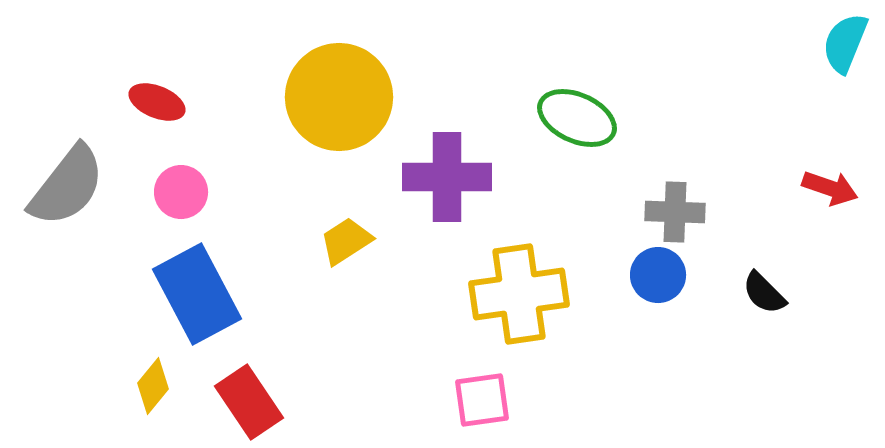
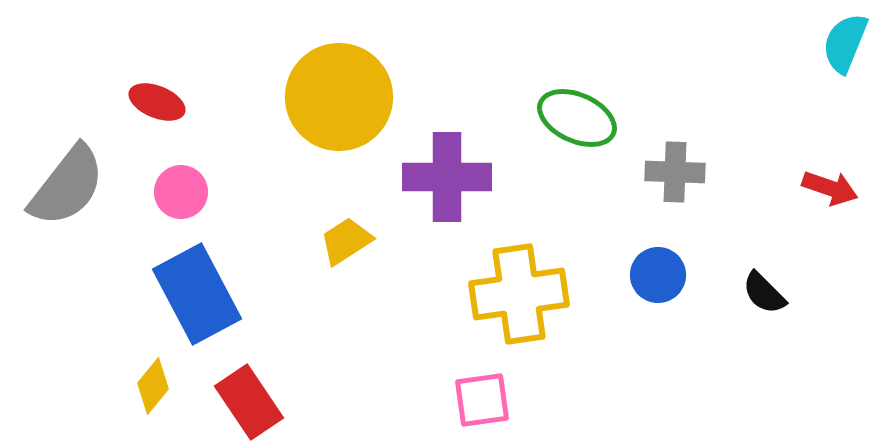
gray cross: moved 40 px up
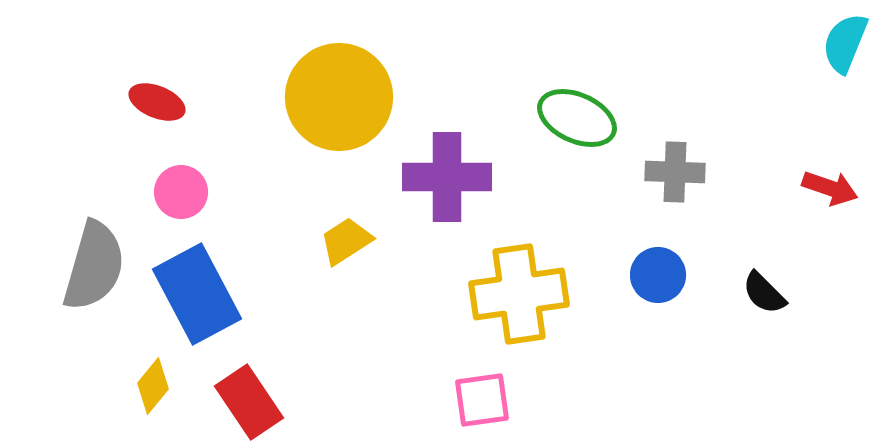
gray semicircle: moved 27 px right, 80 px down; rotated 22 degrees counterclockwise
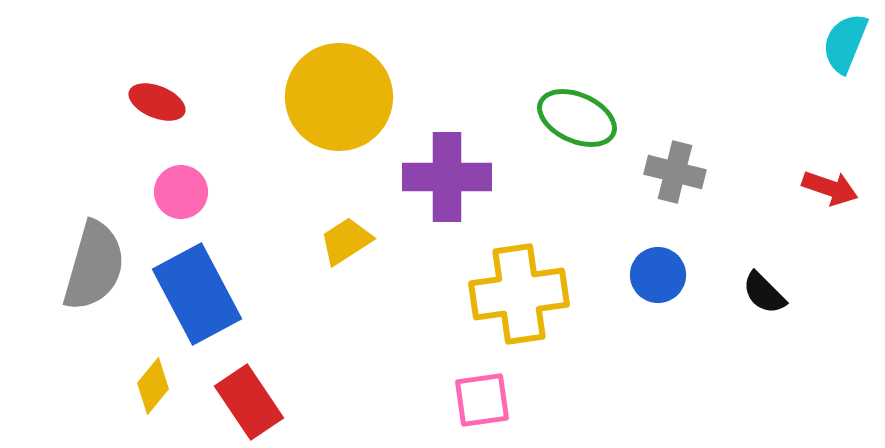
gray cross: rotated 12 degrees clockwise
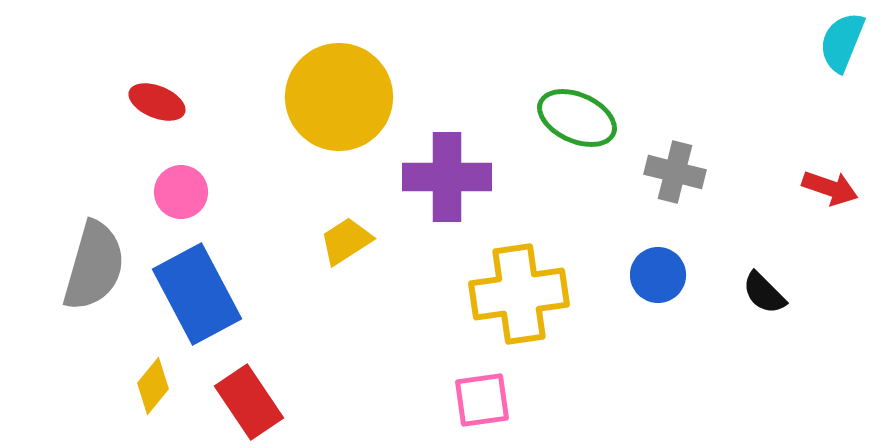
cyan semicircle: moved 3 px left, 1 px up
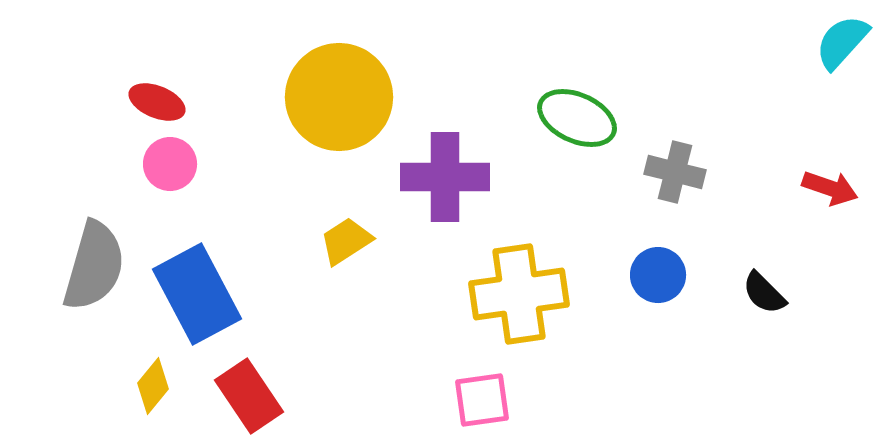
cyan semicircle: rotated 20 degrees clockwise
purple cross: moved 2 px left
pink circle: moved 11 px left, 28 px up
red rectangle: moved 6 px up
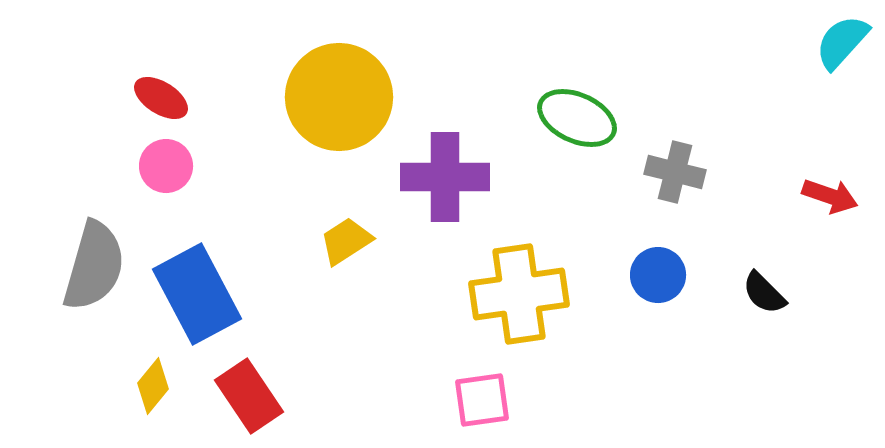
red ellipse: moved 4 px right, 4 px up; rotated 10 degrees clockwise
pink circle: moved 4 px left, 2 px down
red arrow: moved 8 px down
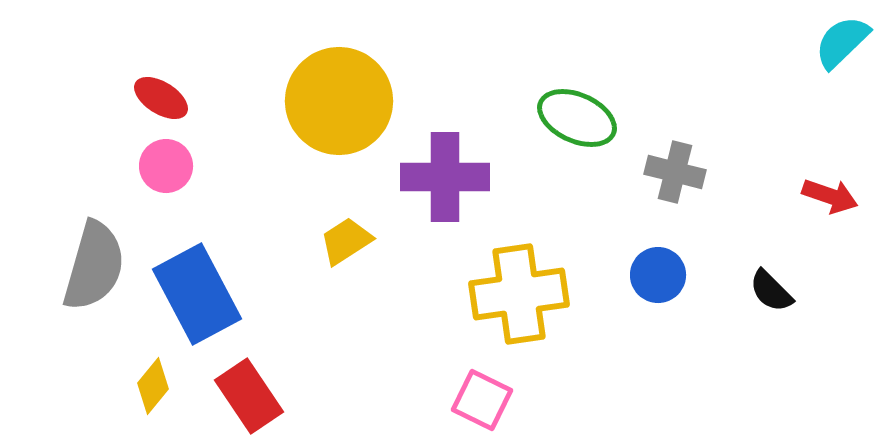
cyan semicircle: rotated 4 degrees clockwise
yellow circle: moved 4 px down
black semicircle: moved 7 px right, 2 px up
pink square: rotated 34 degrees clockwise
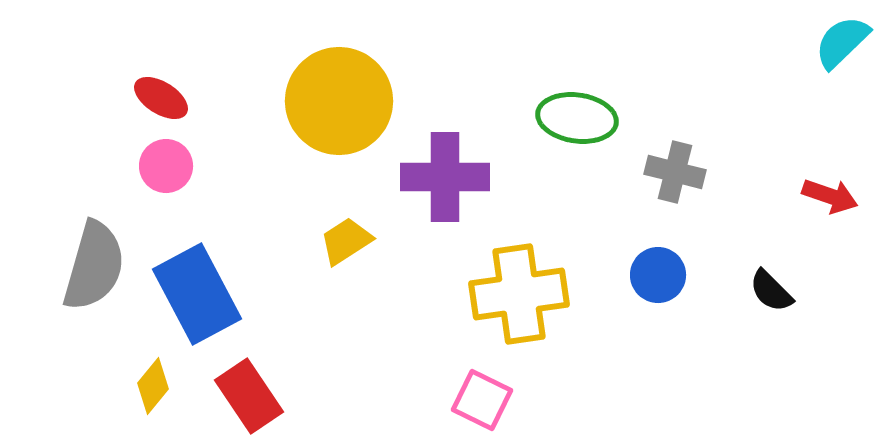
green ellipse: rotated 16 degrees counterclockwise
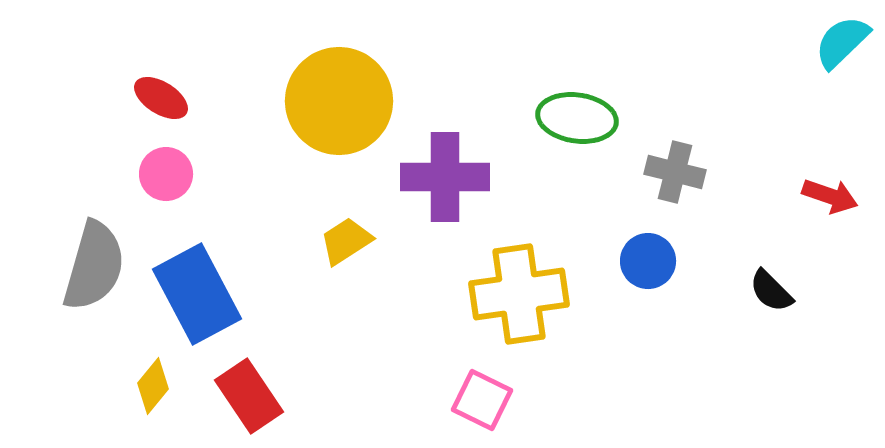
pink circle: moved 8 px down
blue circle: moved 10 px left, 14 px up
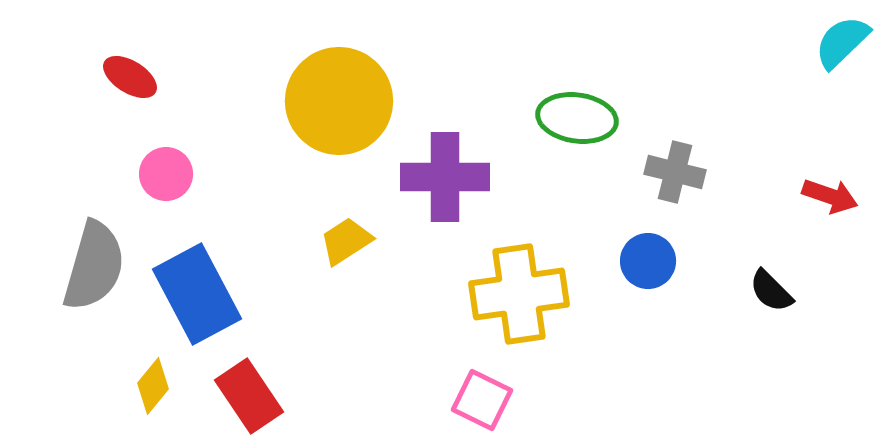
red ellipse: moved 31 px left, 21 px up
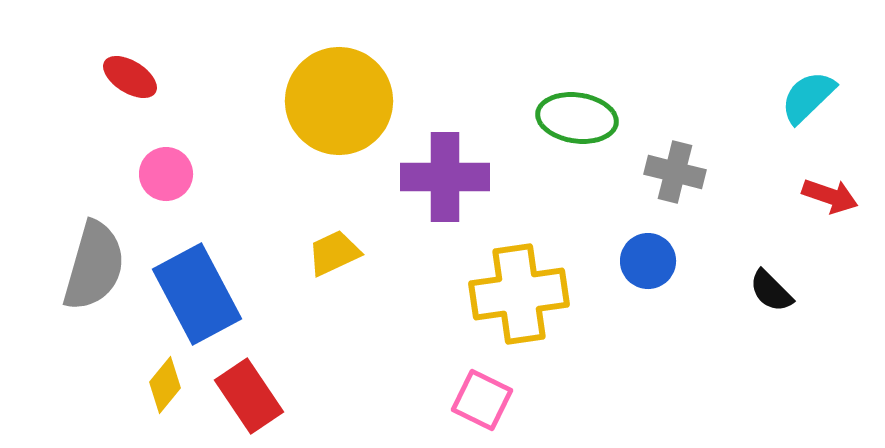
cyan semicircle: moved 34 px left, 55 px down
yellow trapezoid: moved 12 px left, 12 px down; rotated 8 degrees clockwise
yellow diamond: moved 12 px right, 1 px up
